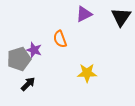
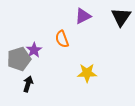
purple triangle: moved 1 px left, 2 px down
orange semicircle: moved 2 px right
purple star: rotated 21 degrees clockwise
black arrow: rotated 28 degrees counterclockwise
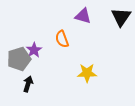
purple triangle: rotated 42 degrees clockwise
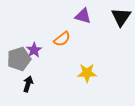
orange semicircle: rotated 108 degrees counterclockwise
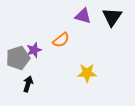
black triangle: moved 9 px left
orange semicircle: moved 1 px left, 1 px down
purple star: rotated 14 degrees clockwise
gray pentagon: moved 1 px left, 1 px up
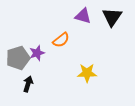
purple star: moved 3 px right, 3 px down
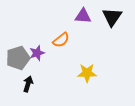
purple triangle: rotated 12 degrees counterclockwise
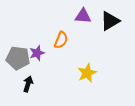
black triangle: moved 2 px left, 4 px down; rotated 25 degrees clockwise
orange semicircle: rotated 30 degrees counterclockwise
gray pentagon: rotated 25 degrees clockwise
yellow star: rotated 24 degrees counterclockwise
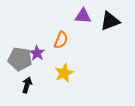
black triangle: rotated 10 degrees clockwise
purple star: rotated 21 degrees counterclockwise
gray pentagon: moved 2 px right, 1 px down
yellow star: moved 23 px left
black arrow: moved 1 px left, 1 px down
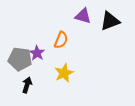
purple triangle: rotated 12 degrees clockwise
